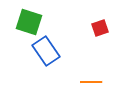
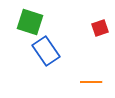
green square: moved 1 px right
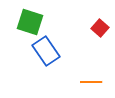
red square: rotated 30 degrees counterclockwise
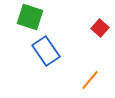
green square: moved 5 px up
orange line: moved 1 px left, 2 px up; rotated 50 degrees counterclockwise
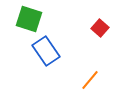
green square: moved 1 px left, 2 px down
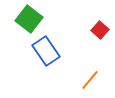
green square: rotated 20 degrees clockwise
red square: moved 2 px down
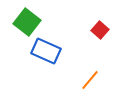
green square: moved 2 px left, 3 px down
blue rectangle: rotated 32 degrees counterclockwise
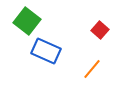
green square: moved 1 px up
orange line: moved 2 px right, 11 px up
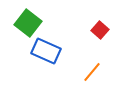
green square: moved 1 px right, 2 px down
orange line: moved 3 px down
